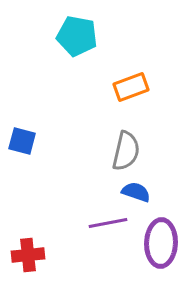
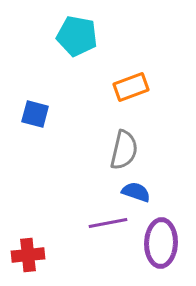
blue square: moved 13 px right, 27 px up
gray semicircle: moved 2 px left, 1 px up
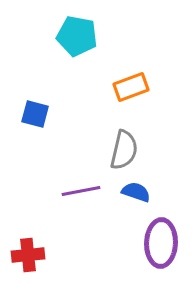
purple line: moved 27 px left, 32 px up
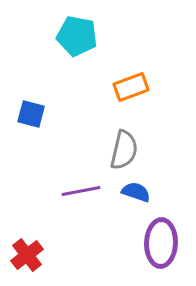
blue square: moved 4 px left
red cross: moved 1 px left; rotated 32 degrees counterclockwise
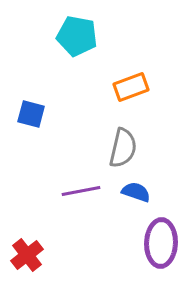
gray semicircle: moved 1 px left, 2 px up
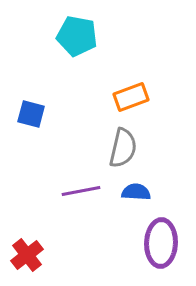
orange rectangle: moved 10 px down
blue semicircle: rotated 16 degrees counterclockwise
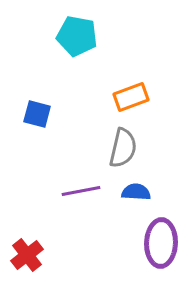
blue square: moved 6 px right
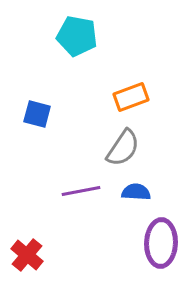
gray semicircle: rotated 21 degrees clockwise
red cross: rotated 12 degrees counterclockwise
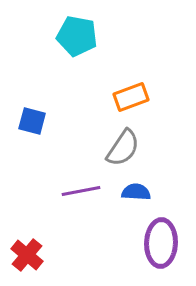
blue square: moved 5 px left, 7 px down
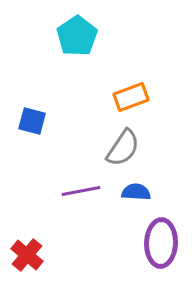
cyan pentagon: rotated 27 degrees clockwise
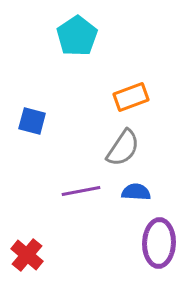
purple ellipse: moved 2 px left
